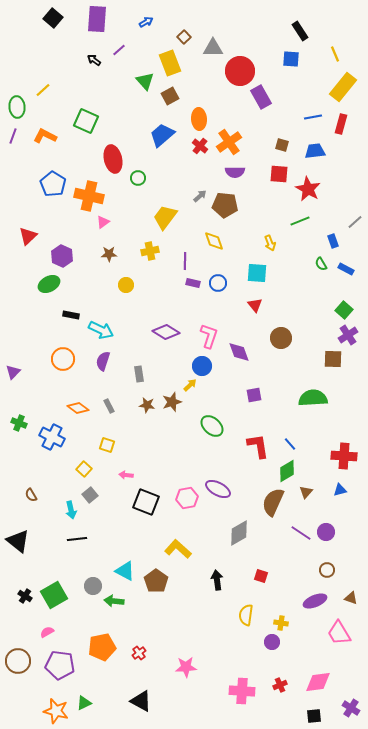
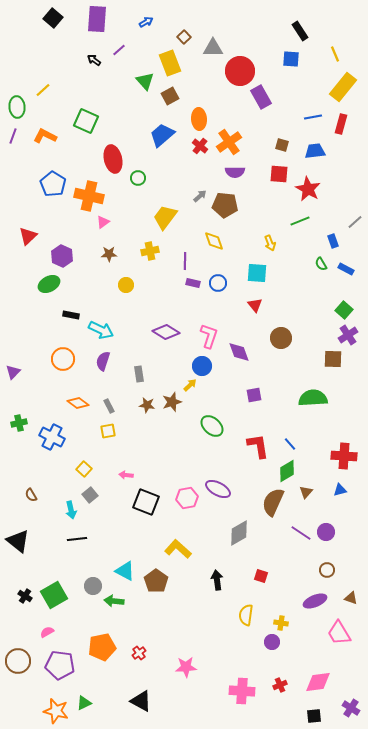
orange diamond at (78, 408): moved 5 px up
green cross at (19, 423): rotated 35 degrees counterclockwise
yellow square at (107, 445): moved 1 px right, 14 px up; rotated 28 degrees counterclockwise
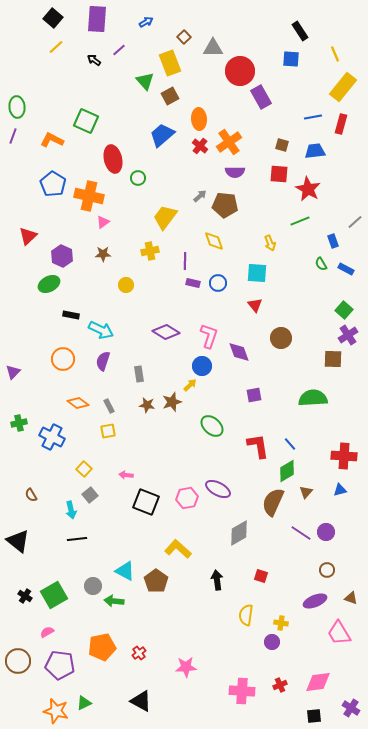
yellow line at (43, 90): moved 13 px right, 43 px up
orange L-shape at (45, 136): moved 7 px right, 4 px down
brown star at (109, 254): moved 6 px left
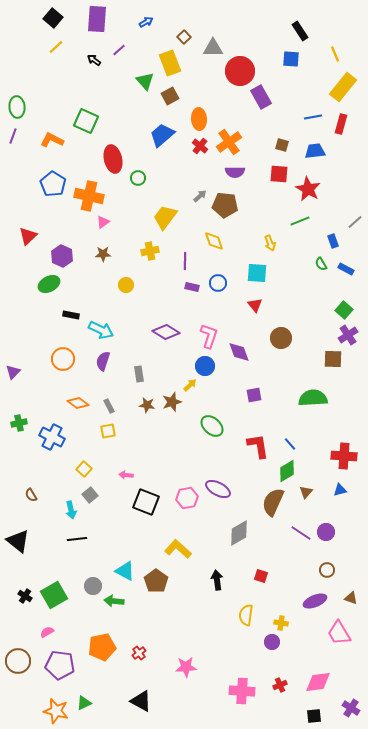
purple rectangle at (193, 283): moved 1 px left, 4 px down
blue circle at (202, 366): moved 3 px right
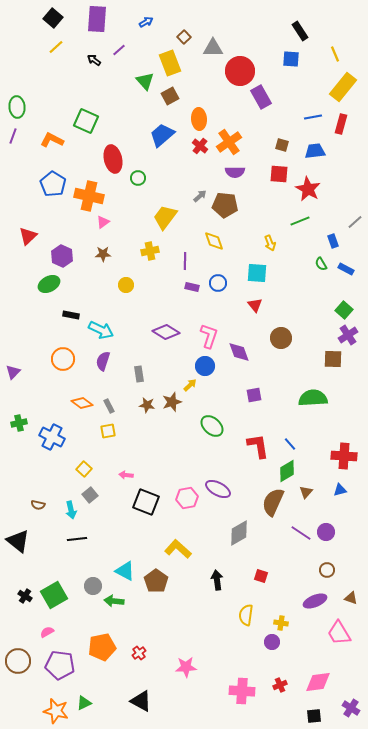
orange diamond at (78, 403): moved 4 px right
brown semicircle at (31, 495): moved 7 px right, 10 px down; rotated 48 degrees counterclockwise
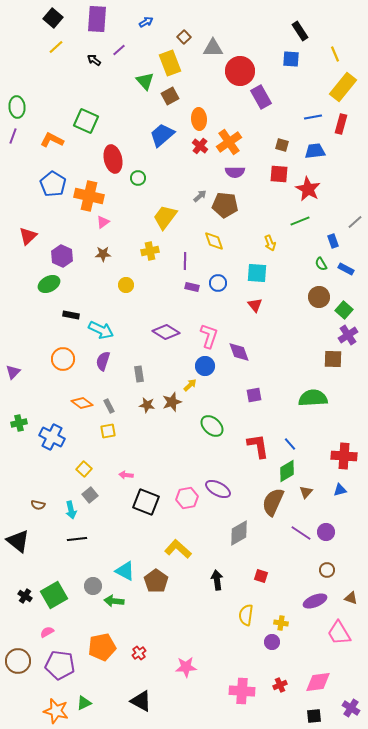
brown circle at (281, 338): moved 38 px right, 41 px up
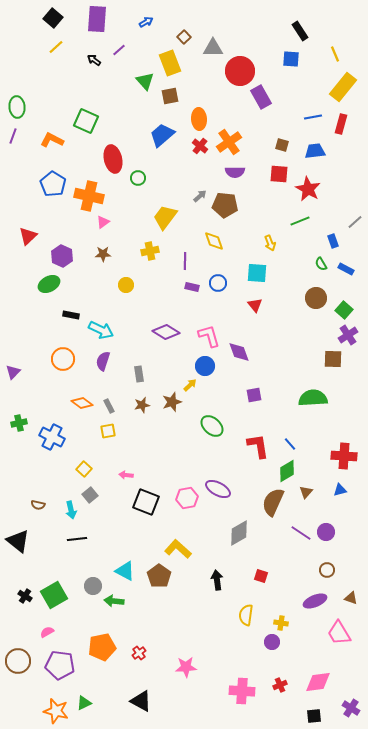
brown square at (170, 96): rotated 18 degrees clockwise
brown circle at (319, 297): moved 3 px left, 1 px down
pink L-shape at (209, 336): rotated 35 degrees counterclockwise
brown star at (147, 405): moved 5 px left; rotated 21 degrees counterclockwise
brown pentagon at (156, 581): moved 3 px right, 5 px up
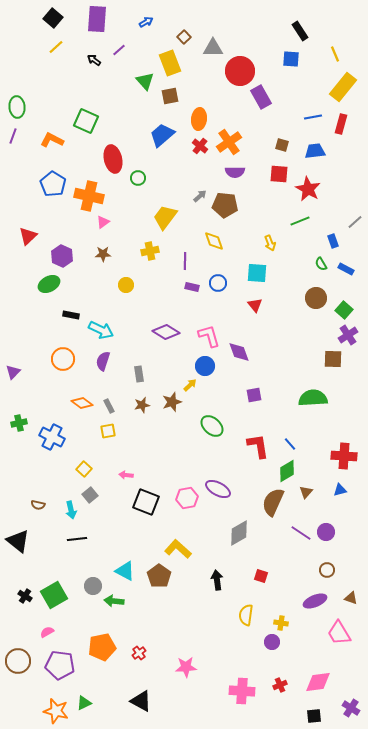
orange ellipse at (199, 119): rotated 10 degrees clockwise
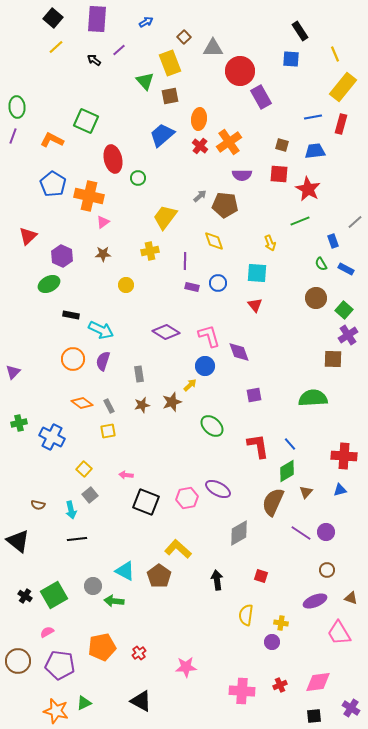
purple semicircle at (235, 172): moved 7 px right, 3 px down
orange circle at (63, 359): moved 10 px right
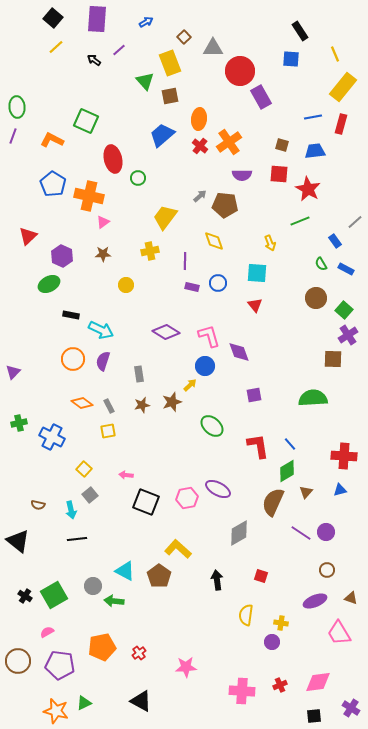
blue rectangle at (333, 241): moved 2 px right; rotated 16 degrees counterclockwise
